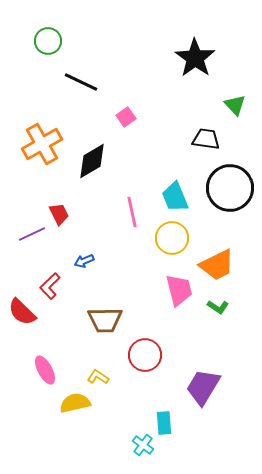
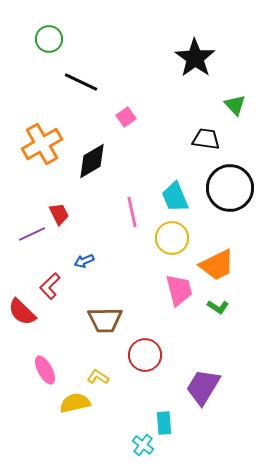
green circle: moved 1 px right, 2 px up
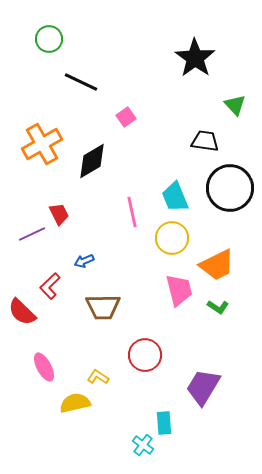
black trapezoid: moved 1 px left, 2 px down
brown trapezoid: moved 2 px left, 13 px up
pink ellipse: moved 1 px left, 3 px up
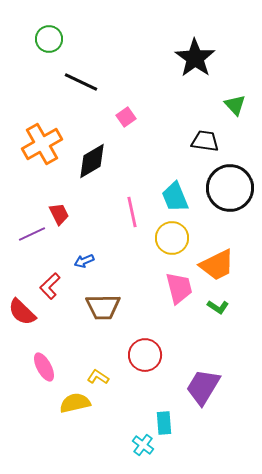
pink trapezoid: moved 2 px up
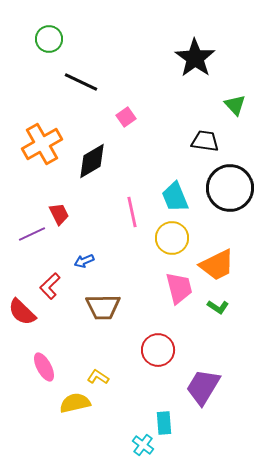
red circle: moved 13 px right, 5 px up
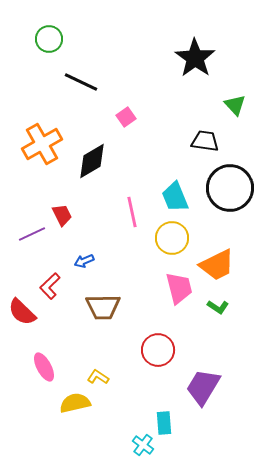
red trapezoid: moved 3 px right, 1 px down
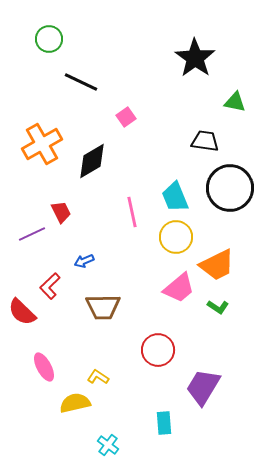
green triangle: moved 3 px up; rotated 35 degrees counterclockwise
red trapezoid: moved 1 px left, 3 px up
yellow circle: moved 4 px right, 1 px up
pink trapezoid: rotated 64 degrees clockwise
cyan cross: moved 35 px left
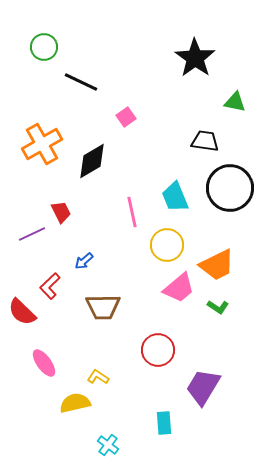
green circle: moved 5 px left, 8 px down
yellow circle: moved 9 px left, 8 px down
blue arrow: rotated 18 degrees counterclockwise
pink ellipse: moved 4 px up; rotated 8 degrees counterclockwise
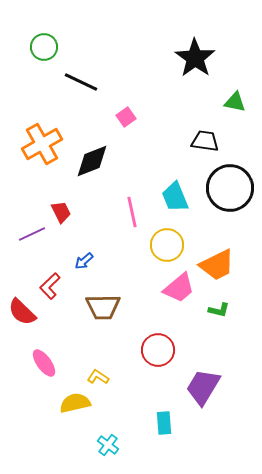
black diamond: rotated 9 degrees clockwise
green L-shape: moved 1 px right, 3 px down; rotated 20 degrees counterclockwise
